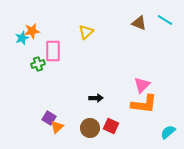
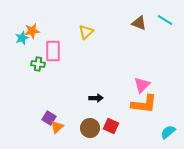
green cross: rotated 24 degrees clockwise
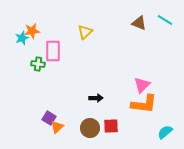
yellow triangle: moved 1 px left
red square: rotated 28 degrees counterclockwise
cyan semicircle: moved 3 px left
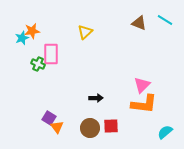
pink rectangle: moved 2 px left, 3 px down
green cross: rotated 16 degrees clockwise
orange triangle: rotated 24 degrees counterclockwise
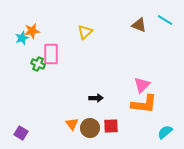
brown triangle: moved 2 px down
purple square: moved 28 px left, 15 px down
orange triangle: moved 15 px right, 3 px up
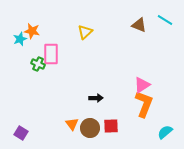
orange star: rotated 21 degrees clockwise
cyan star: moved 2 px left, 1 px down
pink triangle: rotated 12 degrees clockwise
orange L-shape: rotated 76 degrees counterclockwise
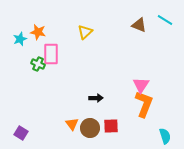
orange star: moved 6 px right, 1 px down
pink triangle: moved 1 px left; rotated 24 degrees counterclockwise
cyan semicircle: moved 4 px down; rotated 112 degrees clockwise
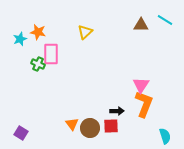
brown triangle: moved 2 px right; rotated 21 degrees counterclockwise
black arrow: moved 21 px right, 13 px down
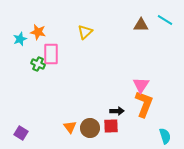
orange triangle: moved 2 px left, 3 px down
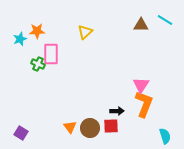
orange star: moved 1 px left, 1 px up; rotated 14 degrees counterclockwise
